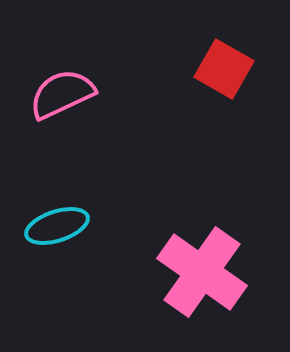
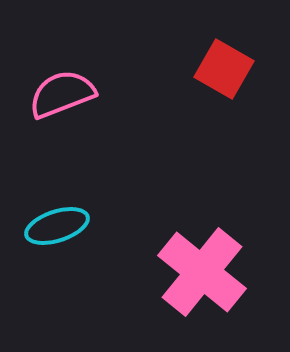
pink semicircle: rotated 4 degrees clockwise
pink cross: rotated 4 degrees clockwise
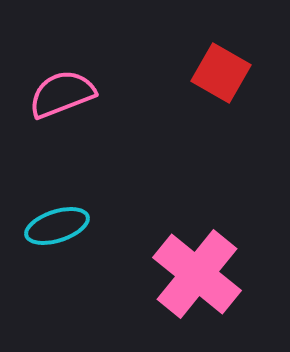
red square: moved 3 px left, 4 px down
pink cross: moved 5 px left, 2 px down
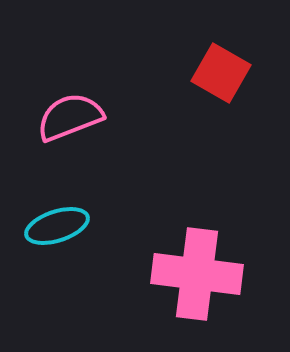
pink semicircle: moved 8 px right, 23 px down
pink cross: rotated 32 degrees counterclockwise
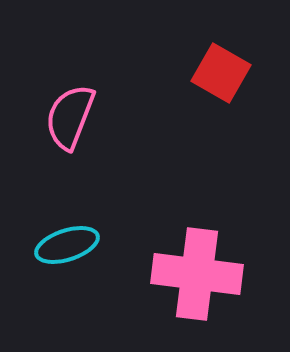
pink semicircle: rotated 48 degrees counterclockwise
cyan ellipse: moved 10 px right, 19 px down
